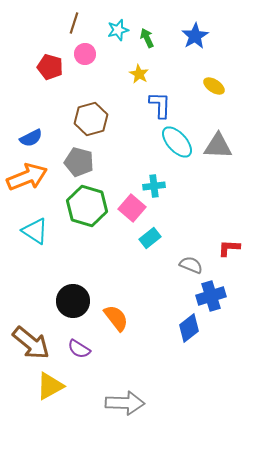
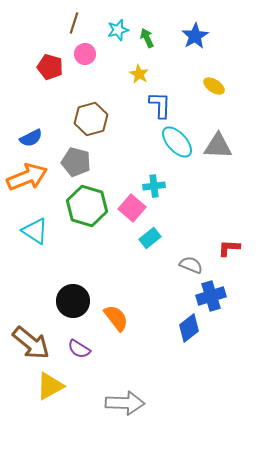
gray pentagon: moved 3 px left
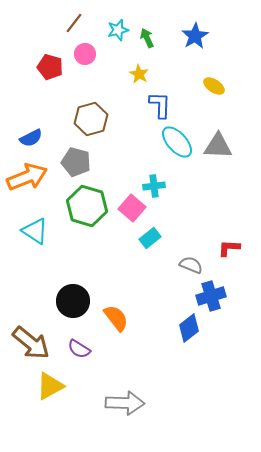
brown line: rotated 20 degrees clockwise
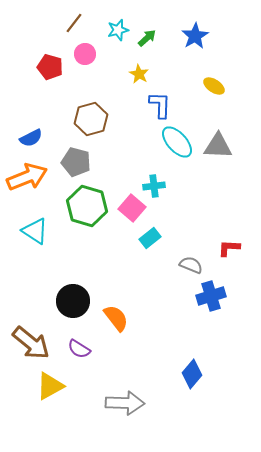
green arrow: rotated 72 degrees clockwise
blue diamond: moved 3 px right, 46 px down; rotated 12 degrees counterclockwise
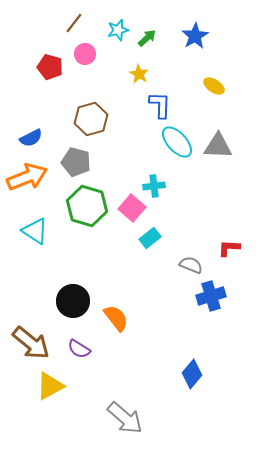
gray arrow: moved 15 px down; rotated 39 degrees clockwise
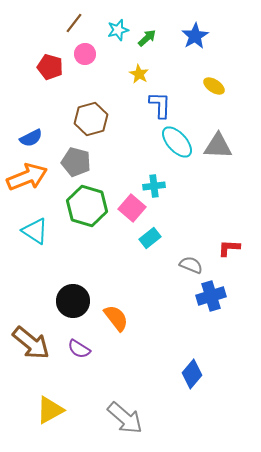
yellow triangle: moved 24 px down
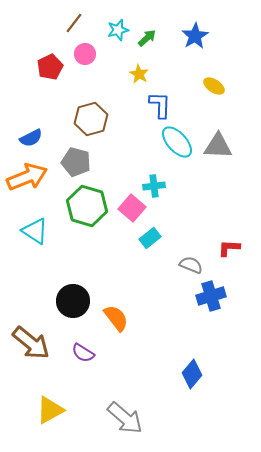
red pentagon: rotated 30 degrees clockwise
purple semicircle: moved 4 px right, 4 px down
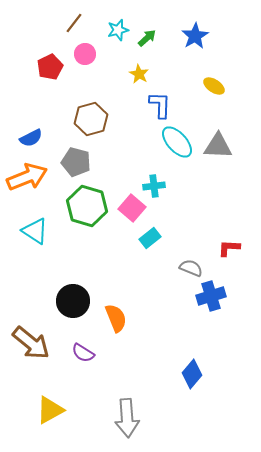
gray semicircle: moved 3 px down
orange semicircle: rotated 16 degrees clockwise
gray arrow: moved 2 px right; rotated 45 degrees clockwise
